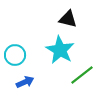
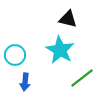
green line: moved 3 px down
blue arrow: rotated 120 degrees clockwise
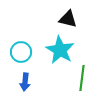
cyan circle: moved 6 px right, 3 px up
green line: rotated 45 degrees counterclockwise
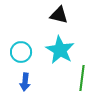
black triangle: moved 9 px left, 4 px up
